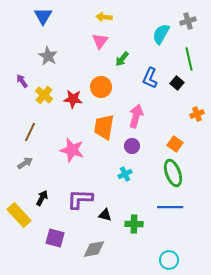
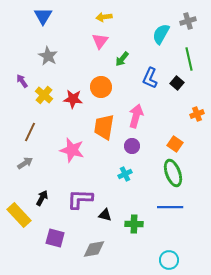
yellow arrow: rotated 14 degrees counterclockwise
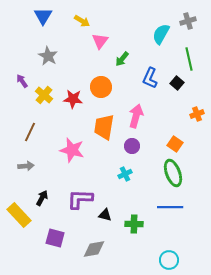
yellow arrow: moved 22 px left, 4 px down; rotated 140 degrees counterclockwise
gray arrow: moved 1 px right, 3 px down; rotated 28 degrees clockwise
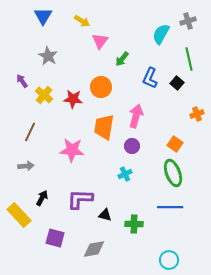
pink star: rotated 10 degrees counterclockwise
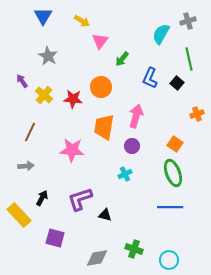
purple L-shape: rotated 20 degrees counterclockwise
green cross: moved 25 px down; rotated 18 degrees clockwise
gray diamond: moved 3 px right, 9 px down
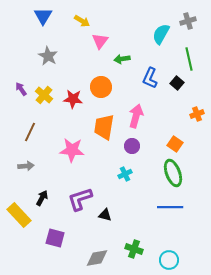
green arrow: rotated 42 degrees clockwise
purple arrow: moved 1 px left, 8 px down
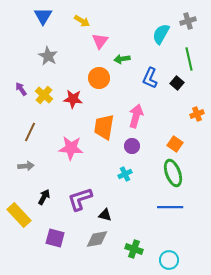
orange circle: moved 2 px left, 9 px up
pink star: moved 1 px left, 2 px up
black arrow: moved 2 px right, 1 px up
gray diamond: moved 19 px up
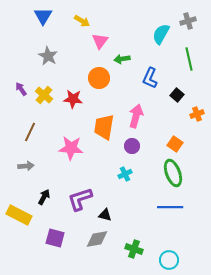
black square: moved 12 px down
yellow rectangle: rotated 20 degrees counterclockwise
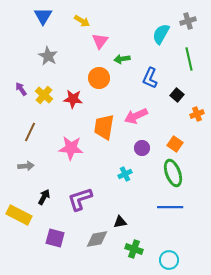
pink arrow: rotated 130 degrees counterclockwise
purple circle: moved 10 px right, 2 px down
black triangle: moved 15 px right, 7 px down; rotated 24 degrees counterclockwise
